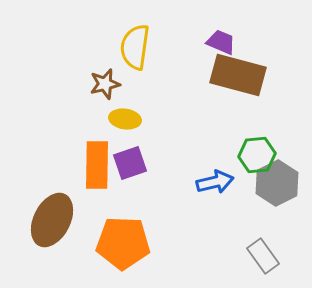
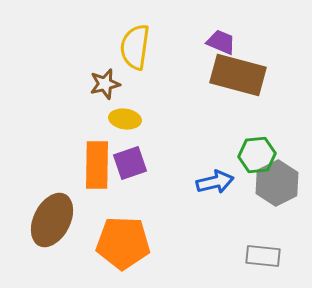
gray rectangle: rotated 48 degrees counterclockwise
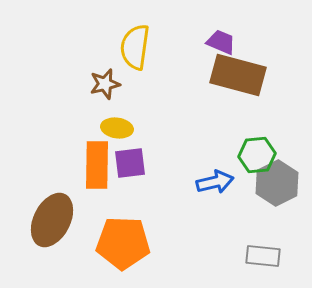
yellow ellipse: moved 8 px left, 9 px down
purple square: rotated 12 degrees clockwise
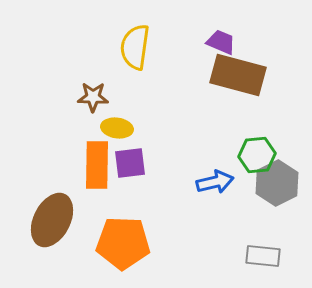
brown star: moved 12 px left, 13 px down; rotated 16 degrees clockwise
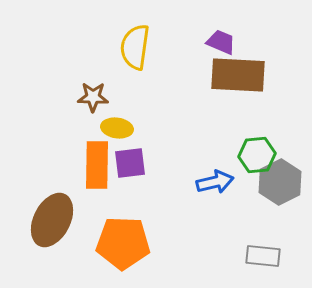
brown rectangle: rotated 12 degrees counterclockwise
gray hexagon: moved 3 px right, 1 px up
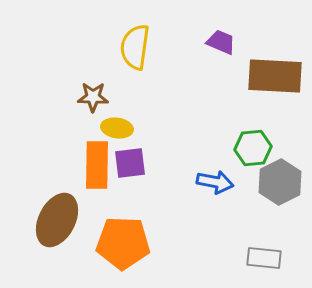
brown rectangle: moved 37 px right, 1 px down
green hexagon: moved 4 px left, 7 px up
blue arrow: rotated 24 degrees clockwise
brown ellipse: moved 5 px right
gray rectangle: moved 1 px right, 2 px down
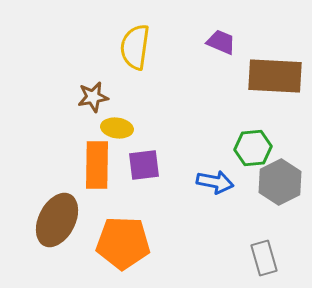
brown star: rotated 12 degrees counterclockwise
purple square: moved 14 px right, 2 px down
gray rectangle: rotated 68 degrees clockwise
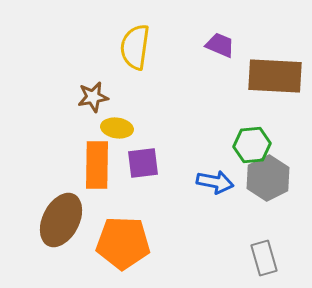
purple trapezoid: moved 1 px left, 3 px down
green hexagon: moved 1 px left, 3 px up
purple square: moved 1 px left, 2 px up
gray hexagon: moved 12 px left, 4 px up
brown ellipse: moved 4 px right
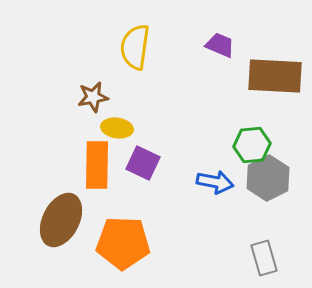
purple square: rotated 32 degrees clockwise
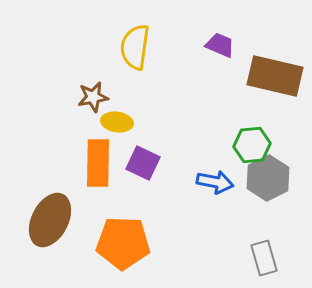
brown rectangle: rotated 10 degrees clockwise
yellow ellipse: moved 6 px up
orange rectangle: moved 1 px right, 2 px up
brown ellipse: moved 11 px left
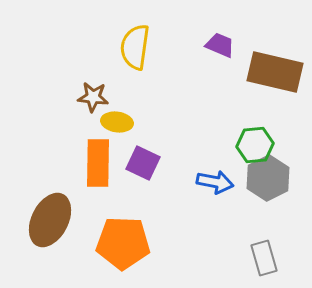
brown rectangle: moved 4 px up
brown star: rotated 16 degrees clockwise
green hexagon: moved 3 px right
